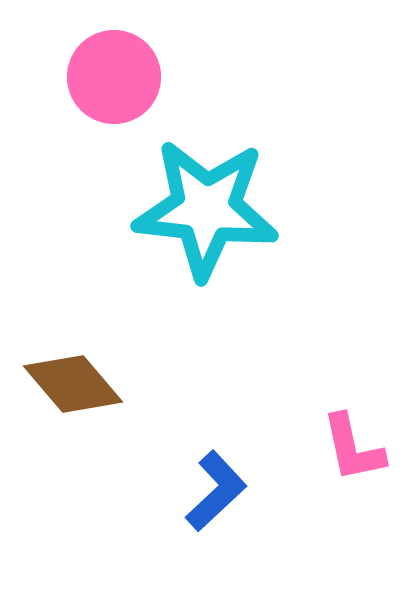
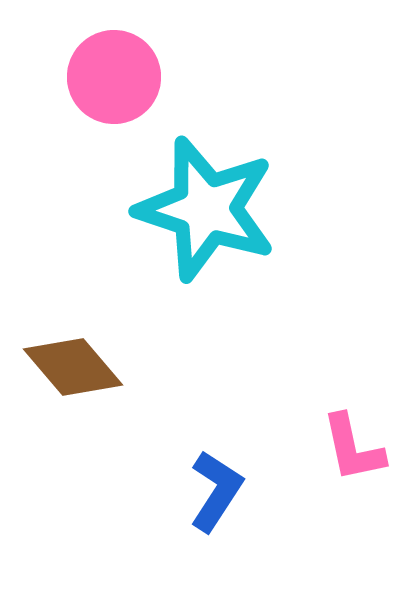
cyan star: rotated 12 degrees clockwise
brown diamond: moved 17 px up
blue L-shape: rotated 14 degrees counterclockwise
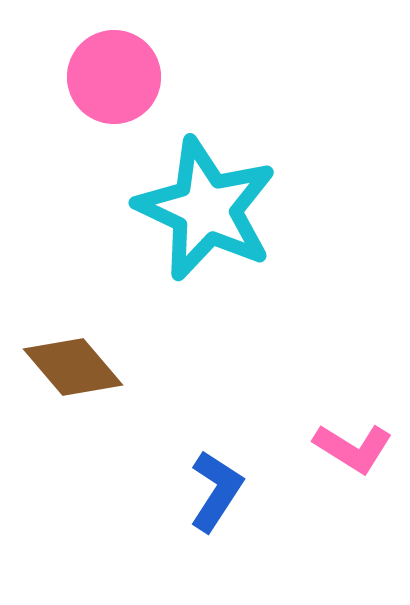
cyan star: rotated 7 degrees clockwise
pink L-shape: rotated 46 degrees counterclockwise
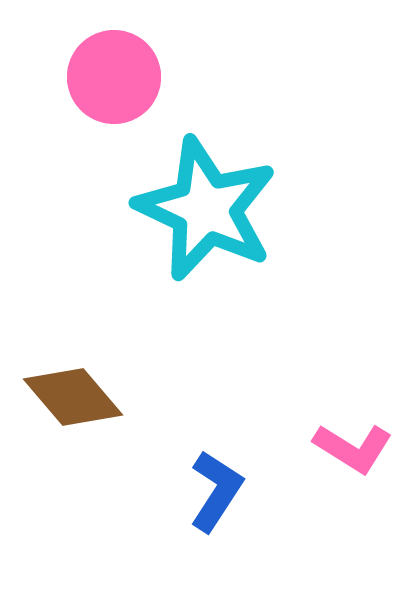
brown diamond: moved 30 px down
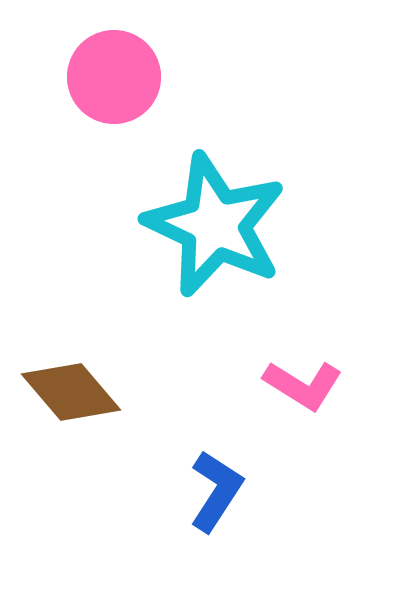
cyan star: moved 9 px right, 16 px down
brown diamond: moved 2 px left, 5 px up
pink L-shape: moved 50 px left, 63 px up
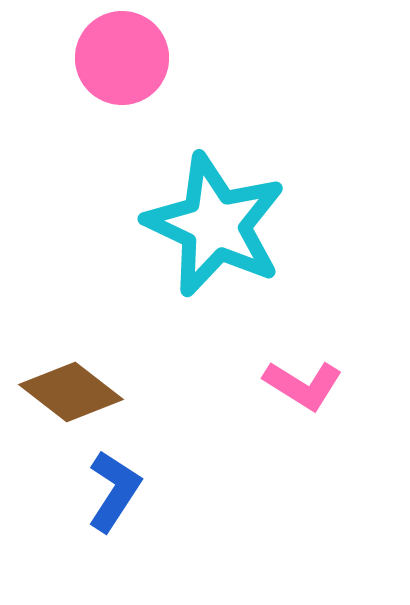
pink circle: moved 8 px right, 19 px up
brown diamond: rotated 12 degrees counterclockwise
blue L-shape: moved 102 px left
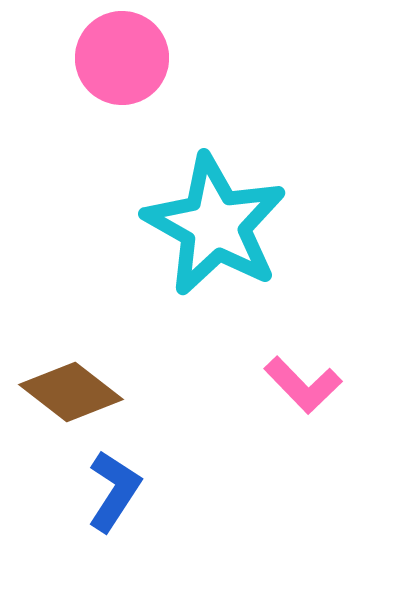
cyan star: rotated 4 degrees clockwise
pink L-shape: rotated 14 degrees clockwise
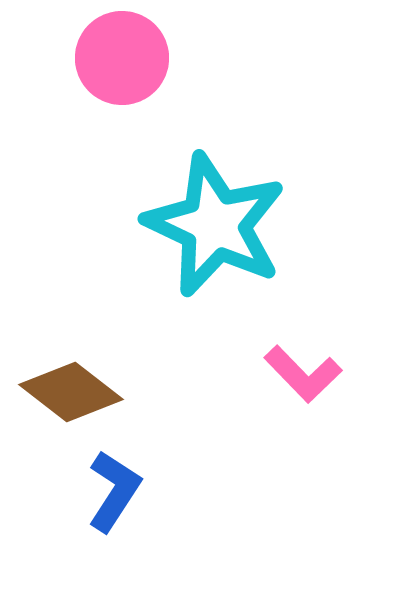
cyan star: rotated 4 degrees counterclockwise
pink L-shape: moved 11 px up
